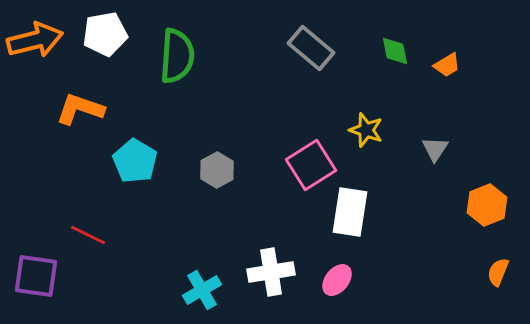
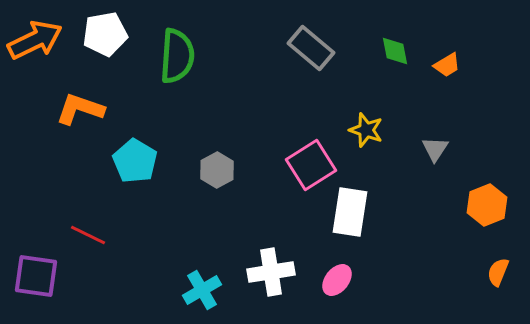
orange arrow: rotated 12 degrees counterclockwise
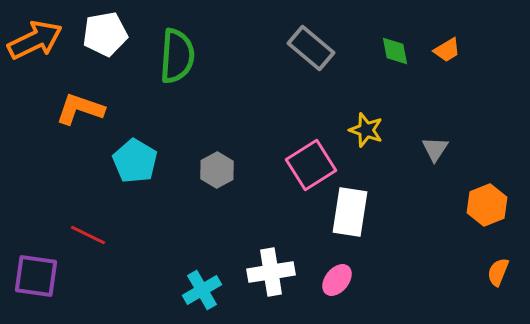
orange trapezoid: moved 15 px up
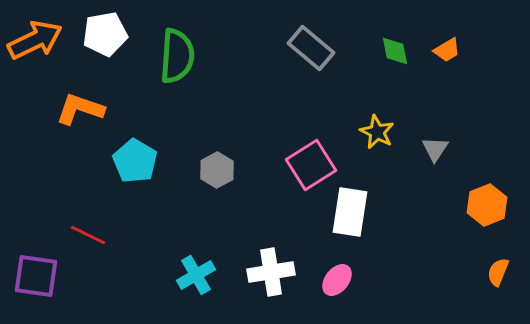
yellow star: moved 11 px right, 2 px down; rotated 8 degrees clockwise
cyan cross: moved 6 px left, 15 px up
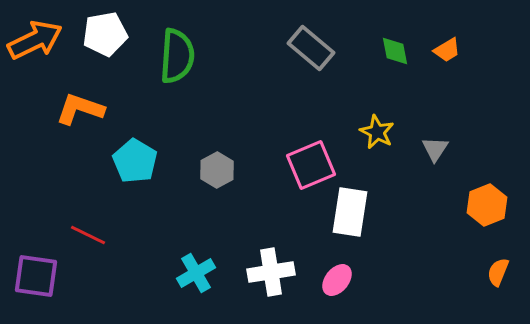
pink square: rotated 9 degrees clockwise
cyan cross: moved 2 px up
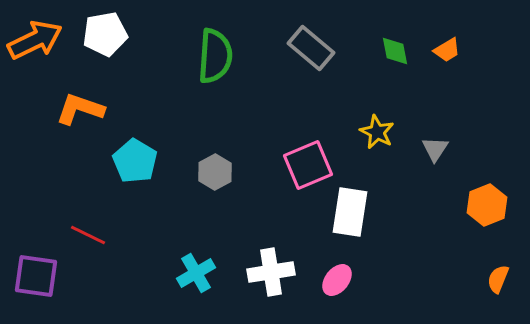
green semicircle: moved 38 px right
pink square: moved 3 px left
gray hexagon: moved 2 px left, 2 px down
orange semicircle: moved 7 px down
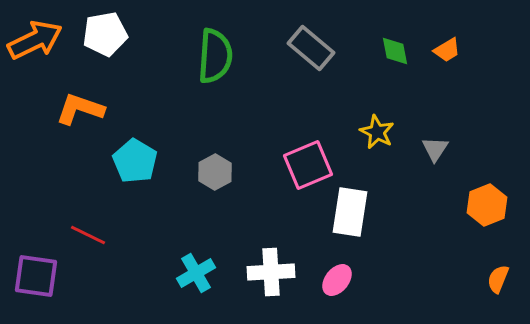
white cross: rotated 6 degrees clockwise
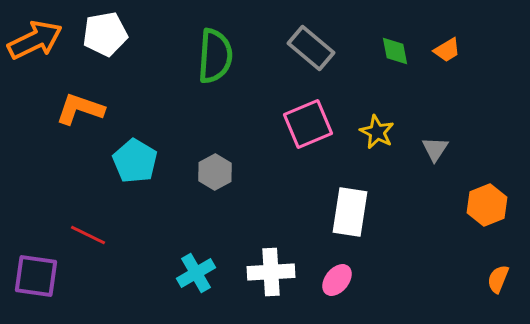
pink square: moved 41 px up
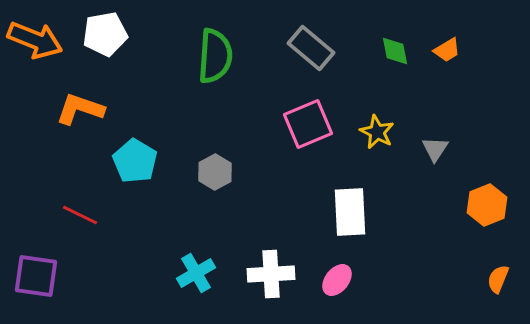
orange arrow: rotated 48 degrees clockwise
white rectangle: rotated 12 degrees counterclockwise
red line: moved 8 px left, 20 px up
white cross: moved 2 px down
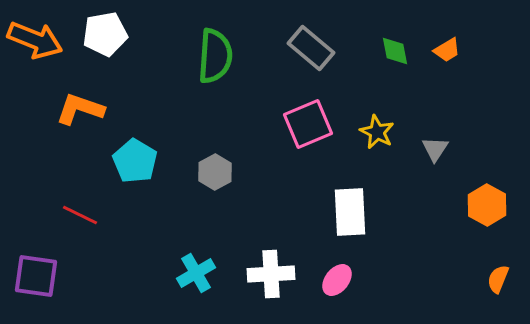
orange hexagon: rotated 9 degrees counterclockwise
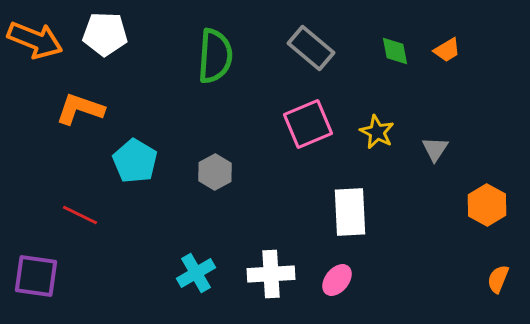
white pentagon: rotated 12 degrees clockwise
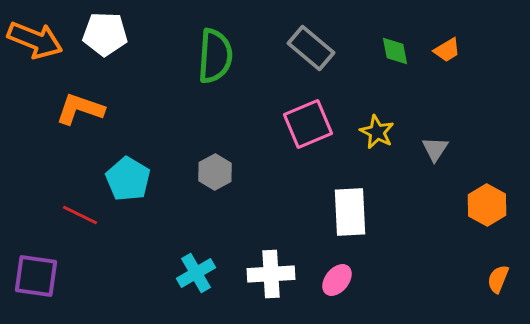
cyan pentagon: moved 7 px left, 18 px down
